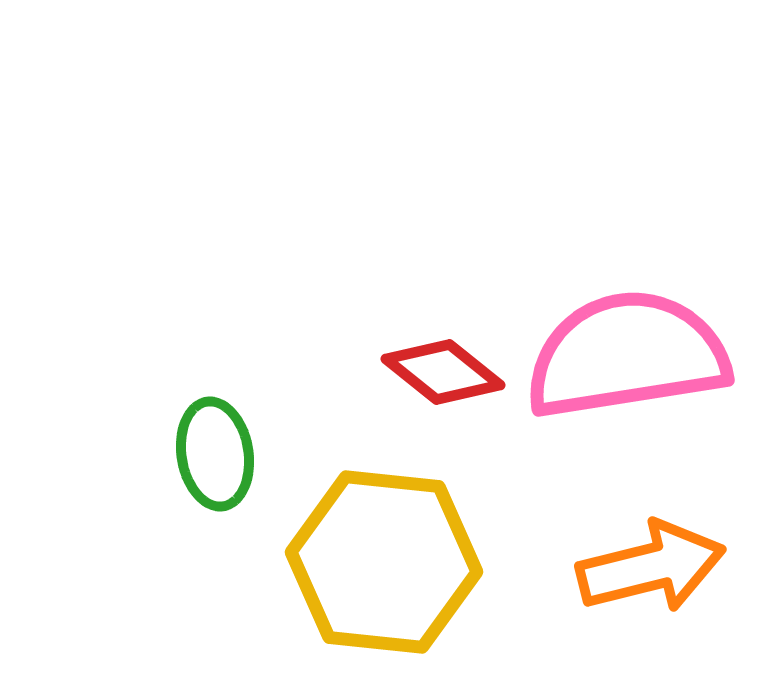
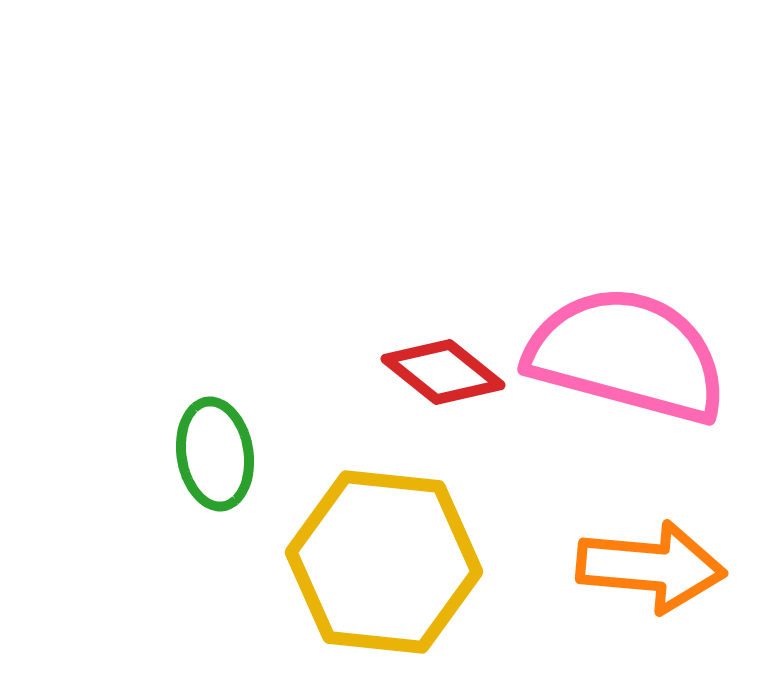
pink semicircle: rotated 24 degrees clockwise
orange arrow: rotated 19 degrees clockwise
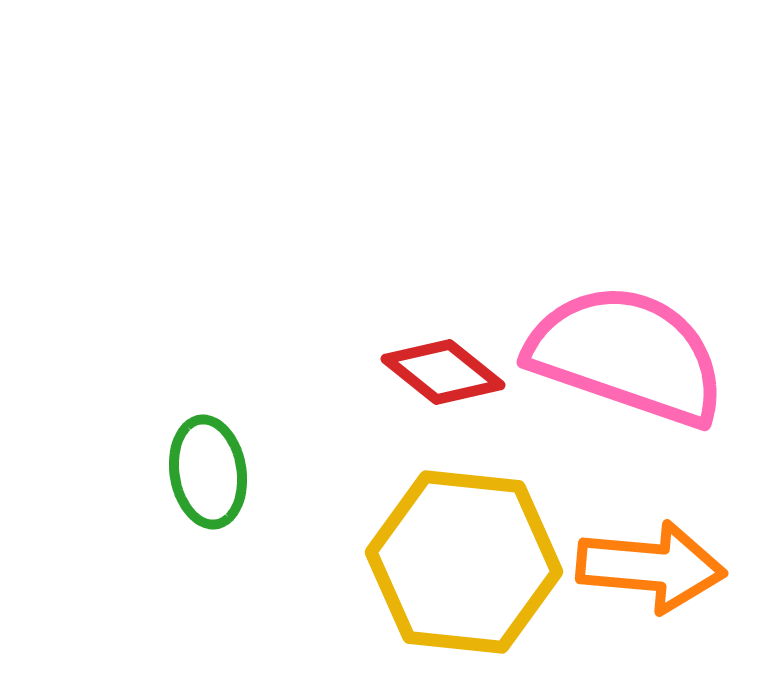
pink semicircle: rotated 4 degrees clockwise
green ellipse: moved 7 px left, 18 px down
yellow hexagon: moved 80 px right
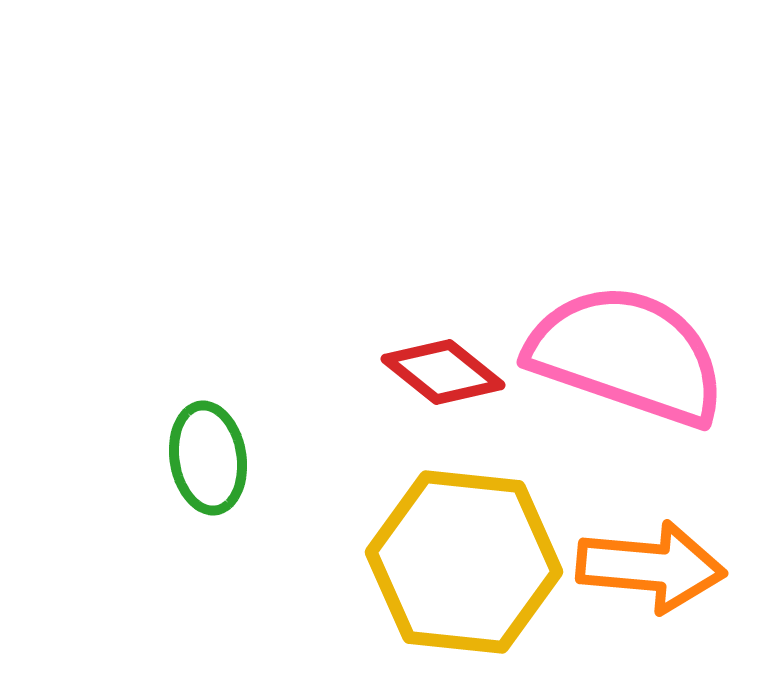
green ellipse: moved 14 px up
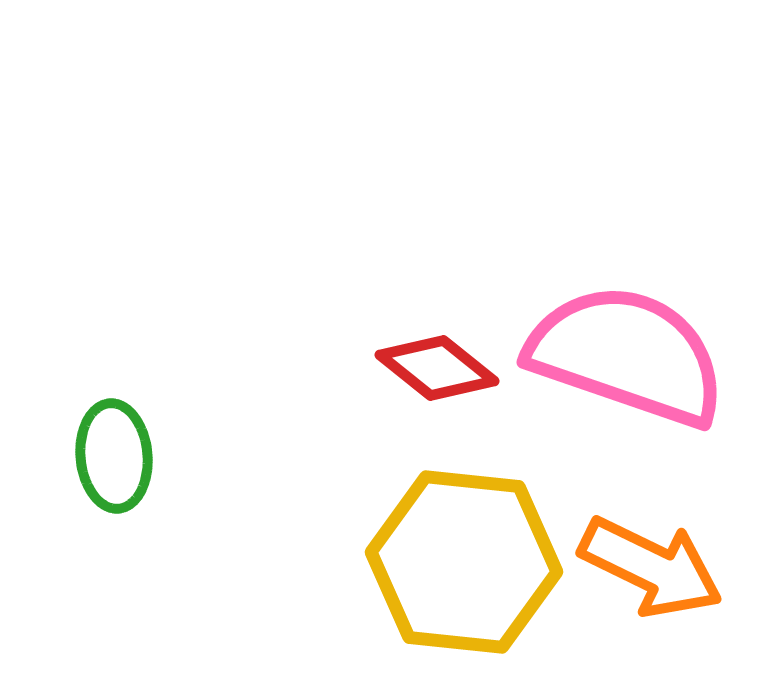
red diamond: moved 6 px left, 4 px up
green ellipse: moved 94 px left, 2 px up; rotated 4 degrees clockwise
orange arrow: rotated 21 degrees clockwise
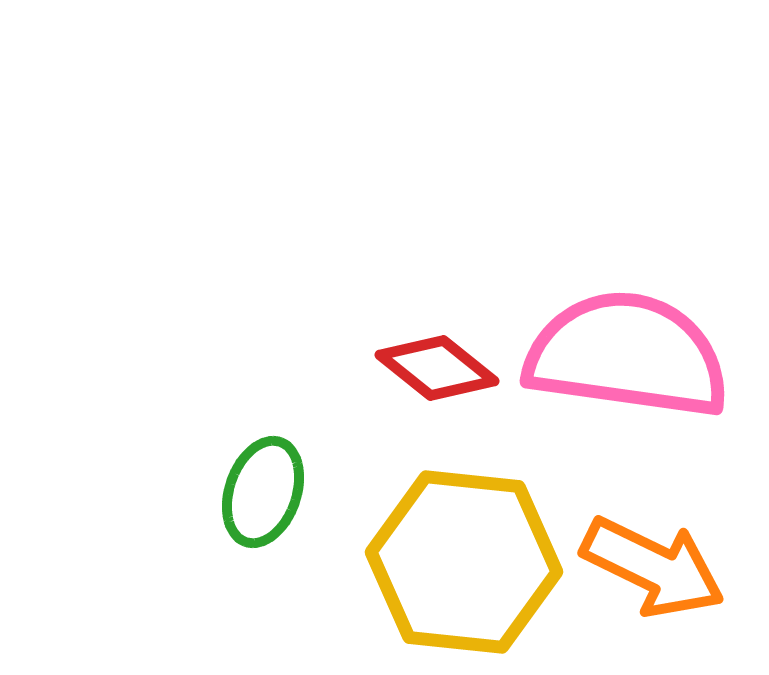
pink semicircle: rotated 11 degrees counterclockwise
green ellipse: moved 149 px right, 36 px down; rotated 24 degrees clockwise
orange arrow: moved 2 px right
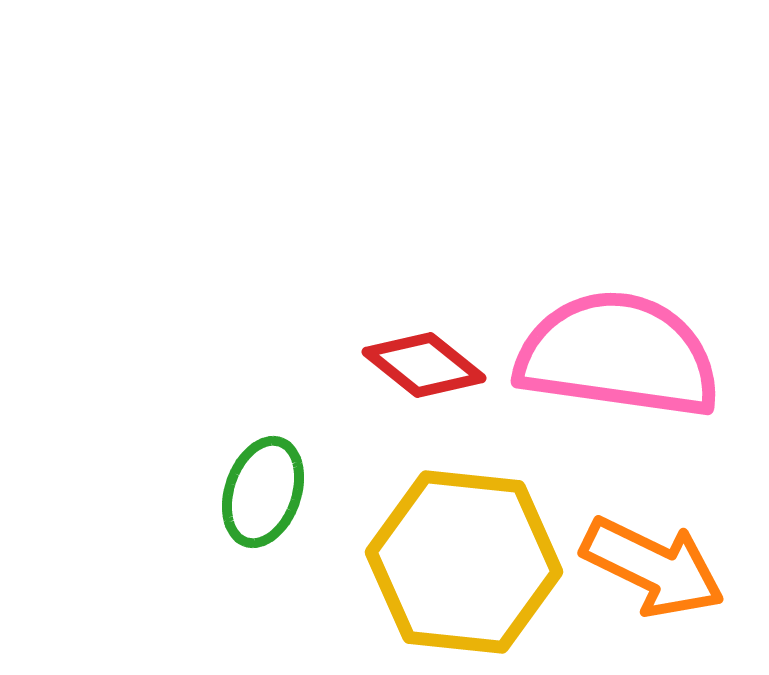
pink semicircle: moved 9 px left
red diamond: moved 13 px left, 3 px up
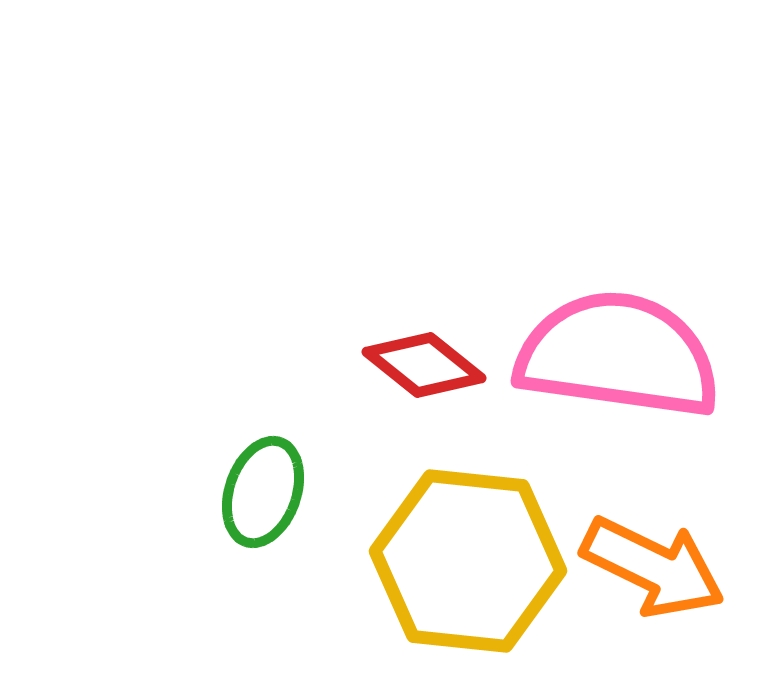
yellow hexagon: moved 4 px right, 1 px up
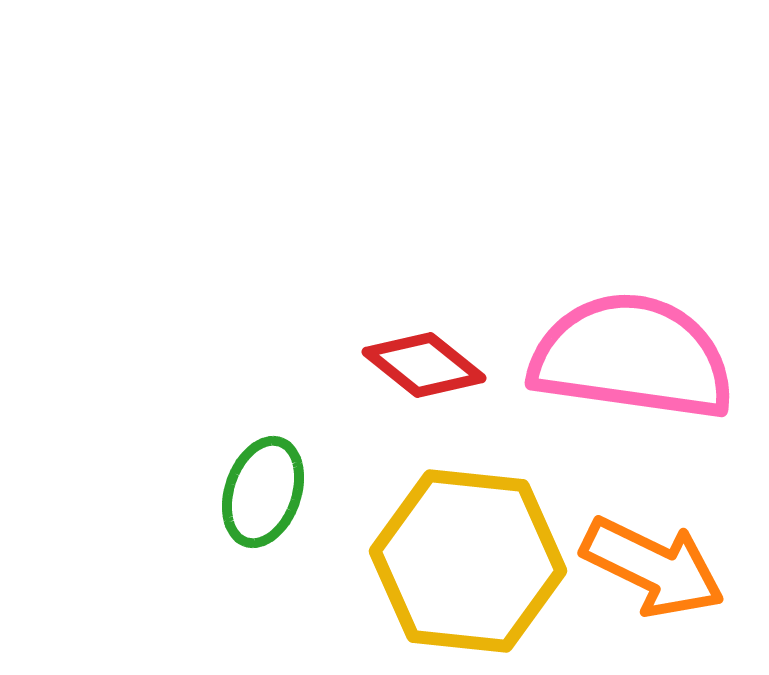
pink semicircle: moved 14 px right, 2 px down
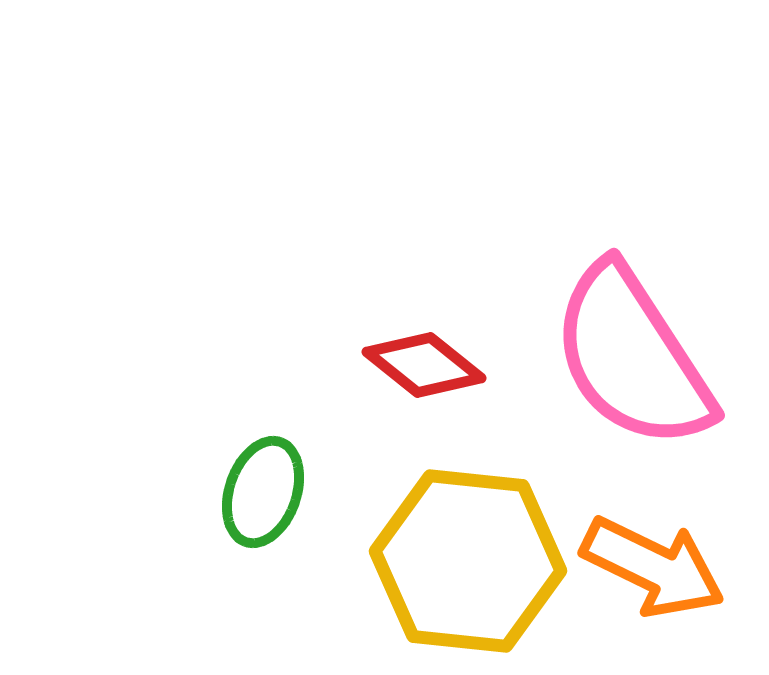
pink semicircle: rotated 131 degrees counterclockwise
